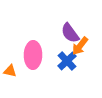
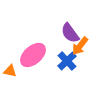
pink ellipse: rotated 48 degrees clockwise
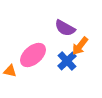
purple semicircle: moved 5 px left, 5 px up; rotated 25 degrees counterclockwise
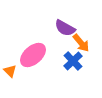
orange arrow: moved 1 px right, 3 px up; rotated 78 degrees counterclockwise
blue cross: moved 6 px right
orange triangle: rotated 32 degrees clockwise
